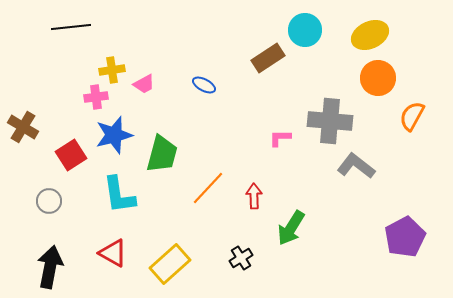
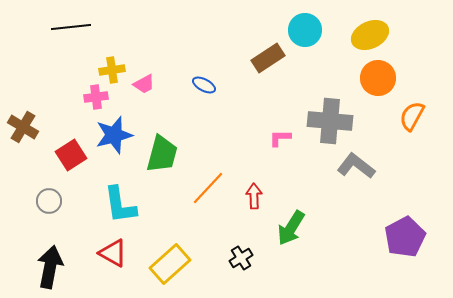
cyan L-shape: moved 1 px right, 10 px down
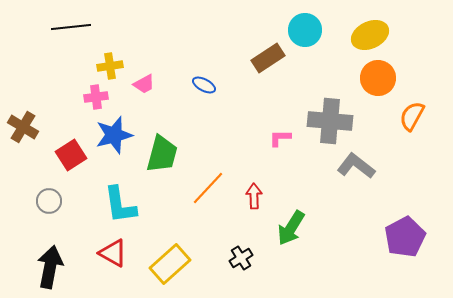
yellow cross: moved 2 px left, 4 px up
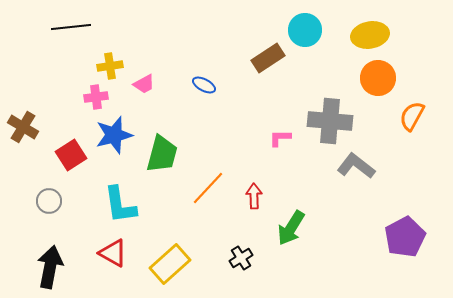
yellow ellipse: rotated 15 degrees clockwise
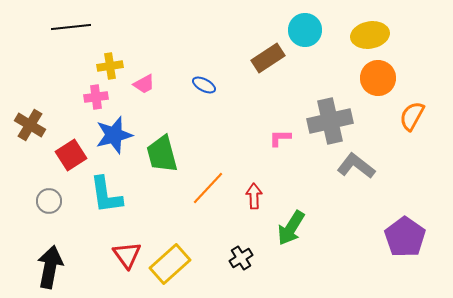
gray cross: rotated 18 degrees counterclockwise
brown cross: moved 7 px right, 2 px up
green trapezoid: rotated 150 degrees clockwise
cyan L-shape: moved 14 px left, 10 px up
purple pentagon: rotated 9 degrees counterclockwise
red triangle: moved 14 px right, 2 px down; rotated 24 degrees clockwise
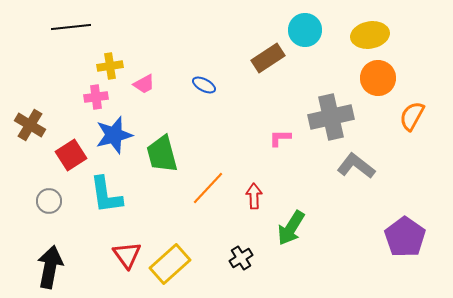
gray cross: moved 1 px right, 4 px up
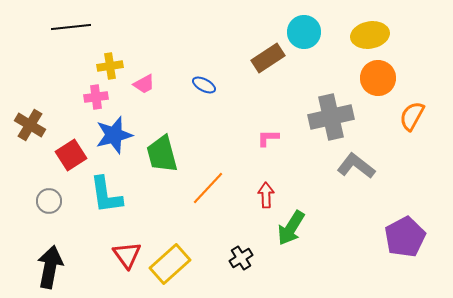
cyan circle: moved 1 px left, 2 px down
pink L-shape: moved 12 px left
red arrow: moved 12 px right, 1 px up
purple pentagon: rotated 9 degrees clockwise
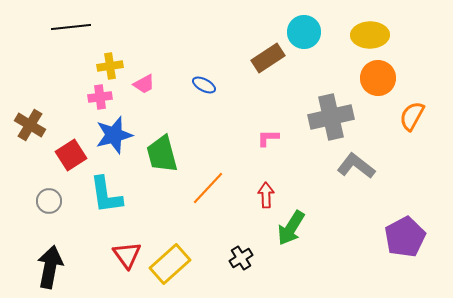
yellow ellipse: rotated 9 degrees clockwise
pink cross: moved 4 px right
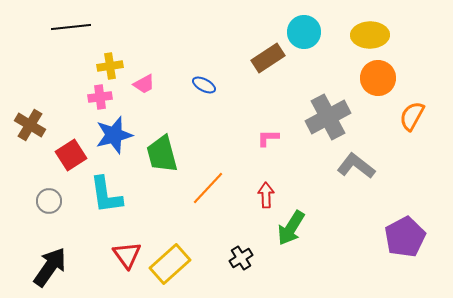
gray cross: moved 3 px left; rotated 15 degrees counterclockwise
black arrow: rotated 24 degrees clockwise
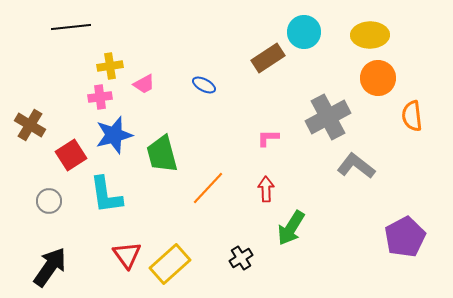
orange semicircle: rotated 36 degrees counterclockwise
red arrow: moved 6 px up
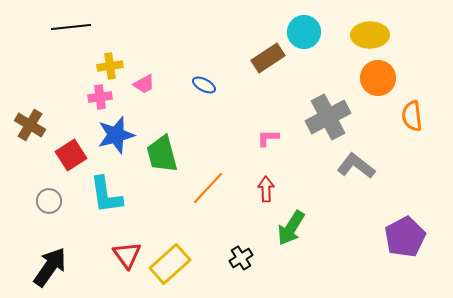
blue star: moved 2 px right
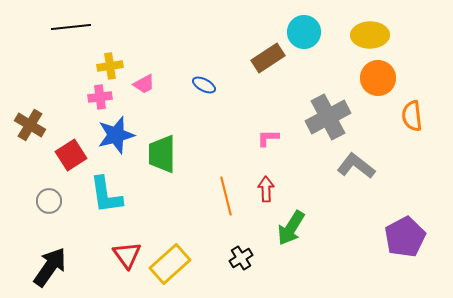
green trapezoid: rotated 15 degrees clockwise
orange line: moved 18 px right, 8 px down; rotated 57 degrees counterclockwise
